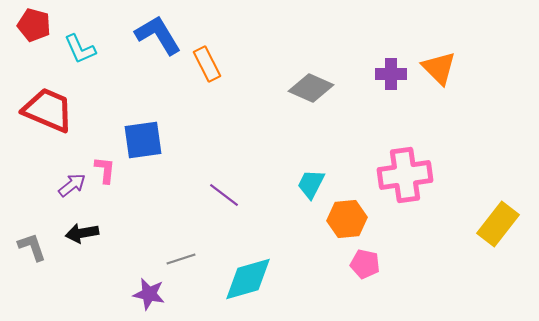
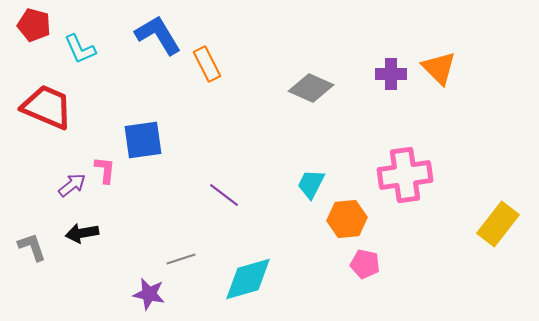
red trapezoid: moved 1 px left, 3 px up
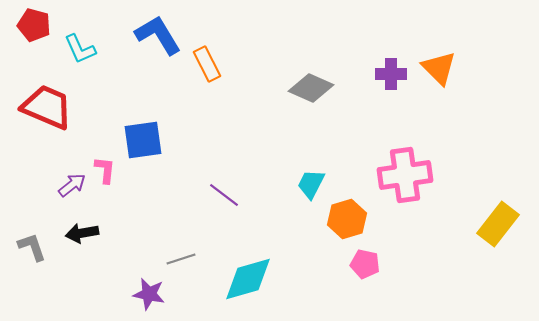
orange hexagon: rotated 12 degrees counterclockwise
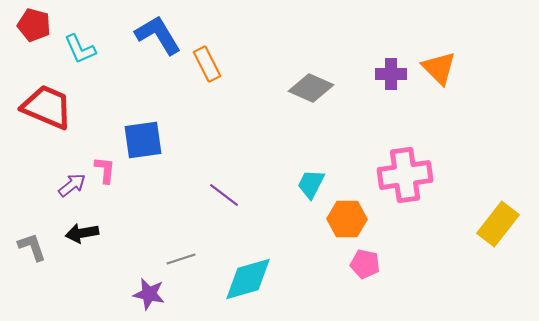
orange hexagon: rotated 18 degrees clockwise
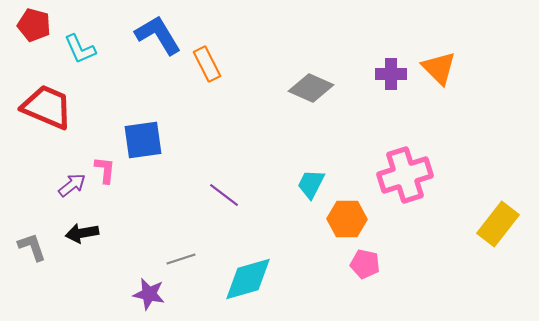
pink cross: rotated 10 degrees counterclockwise
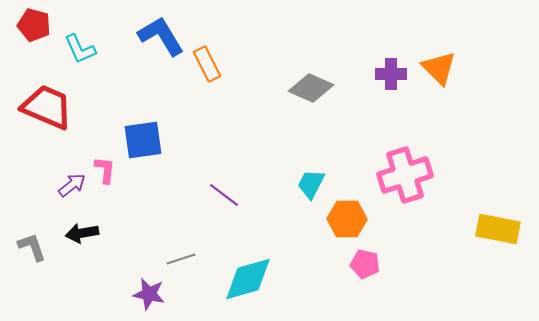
blue L-shape: moved 3 px right, 1 px down
yellow rectangle: moved 5 px down; rotated 63 degrees clockwise
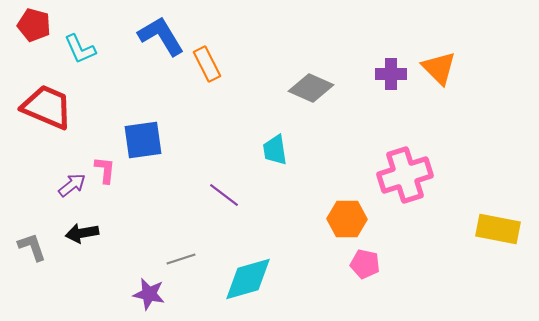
cyan trapezoid: moved 36 px left, 34 px up; rotated 36 degrees counterclockwise
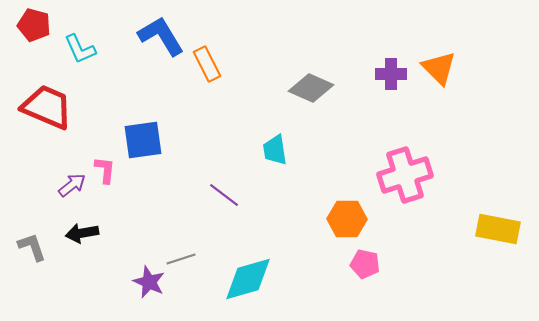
purple star: moved 12 px up; rotated 12 degrees clockwise
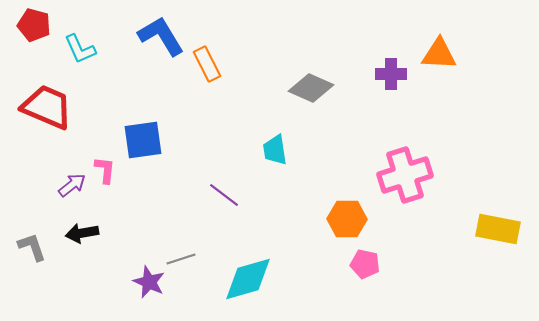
orange triangle: moved 14 px up; rotated 42 degrees counterclockwise
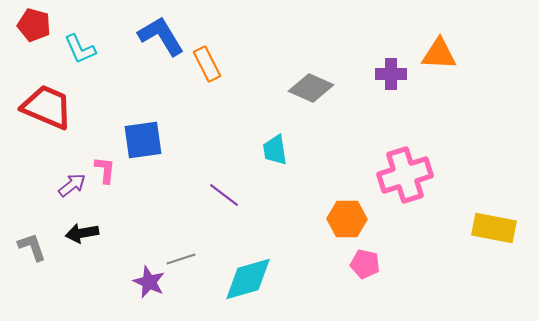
yellow rectangle: moved 4 px left, 1 px up
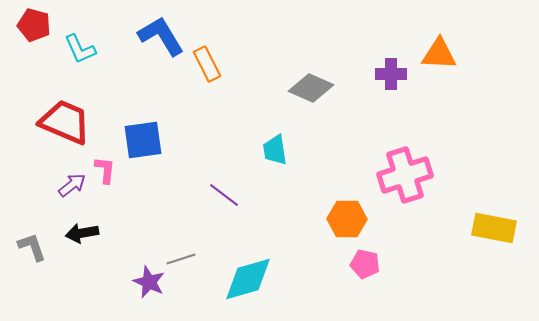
red trapezoid: moved 18 px right, 15 px down
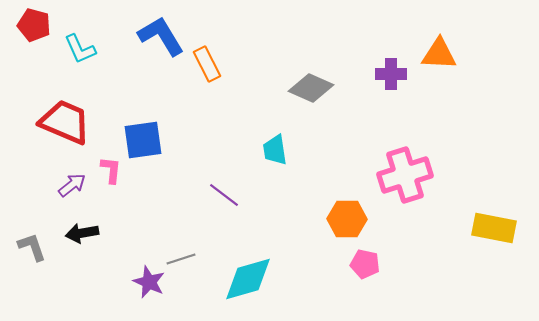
pink L-shape: moved 6 px right
